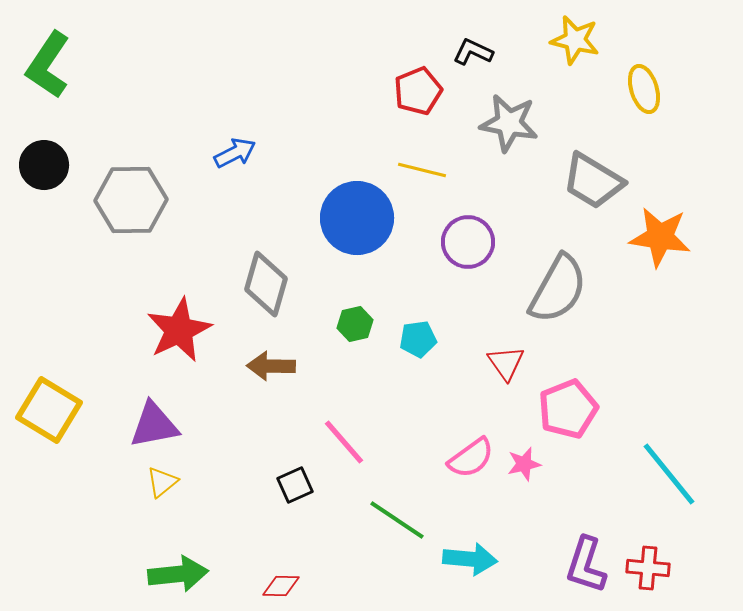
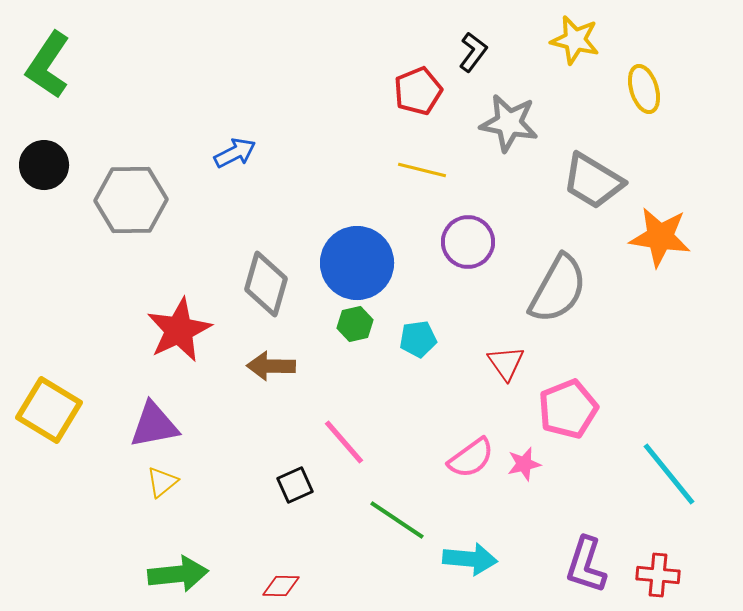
black L-shape: rotated 102 degrees clockwise
blue circle: moved 45 px down
red cross: moved 10 px right, 7 px down
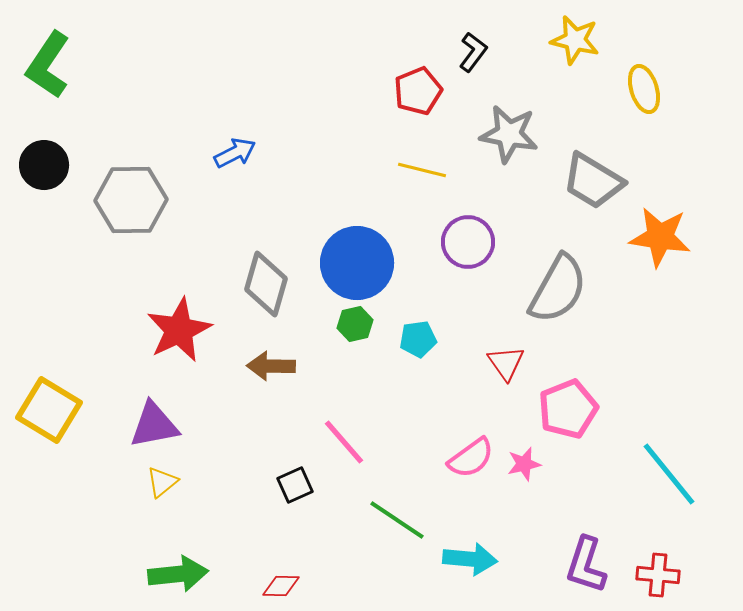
gray star: moved 11 px down
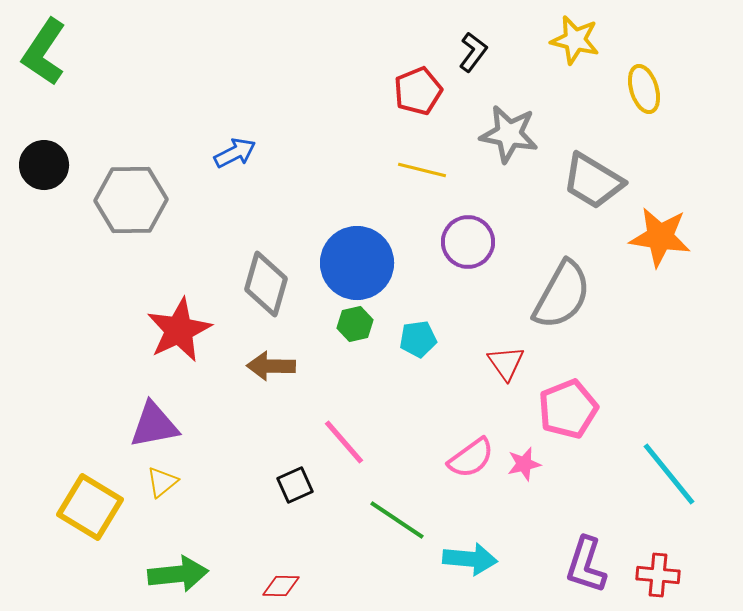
green L-shape: moved 4 px left, 13 px up
gray semicircle: moved 4 px right, 6 px down
yellow square: moved 41 px right, 97 px down
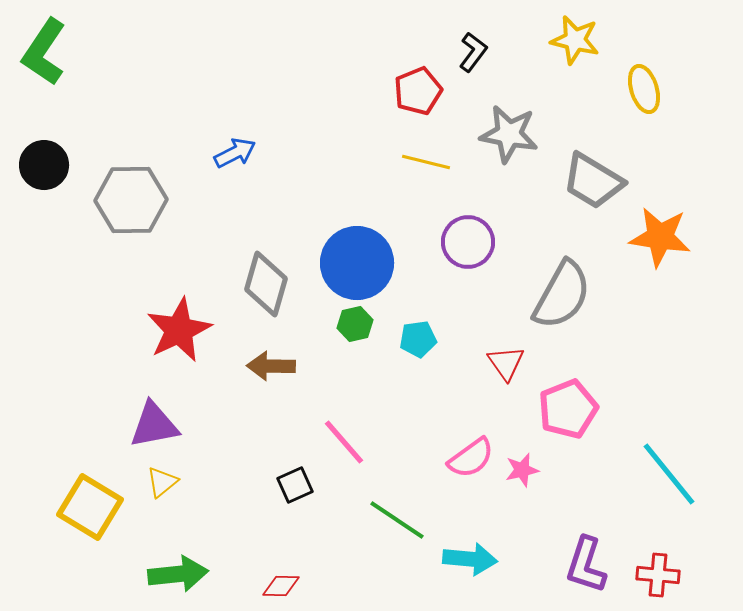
yellow line: moved 4 px right, 8 px up
pink star: moved 2 px left, 6 px down
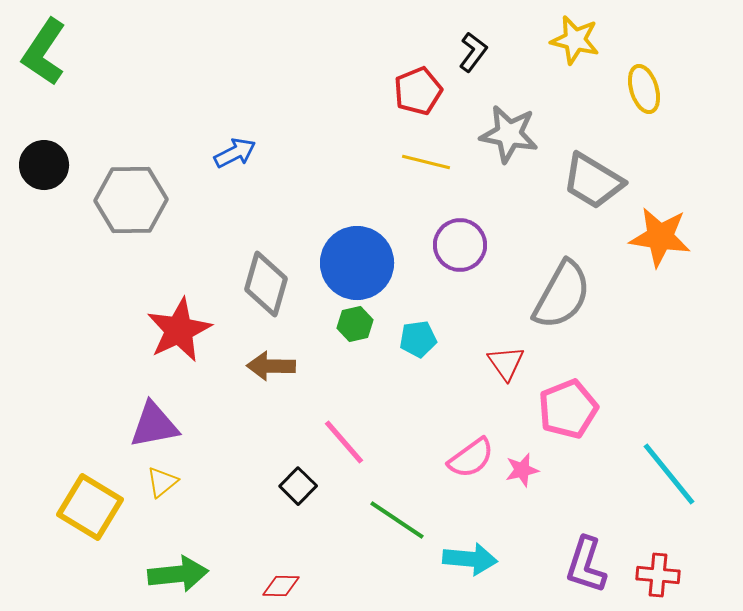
purple circle: moved 8 px left, 3 px down
black square: moved 3 px right, 1 px down; rotated 21 degrees counterclockwise
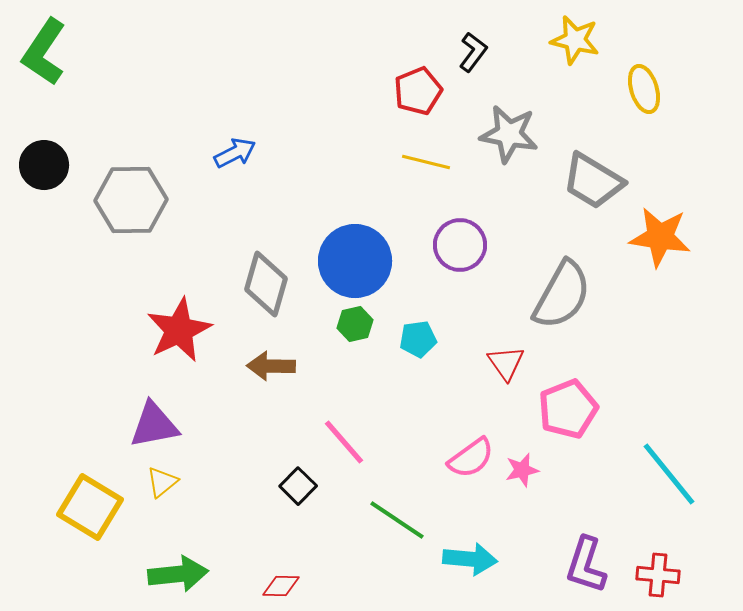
blue circle: moved 2 px left, 2 px up
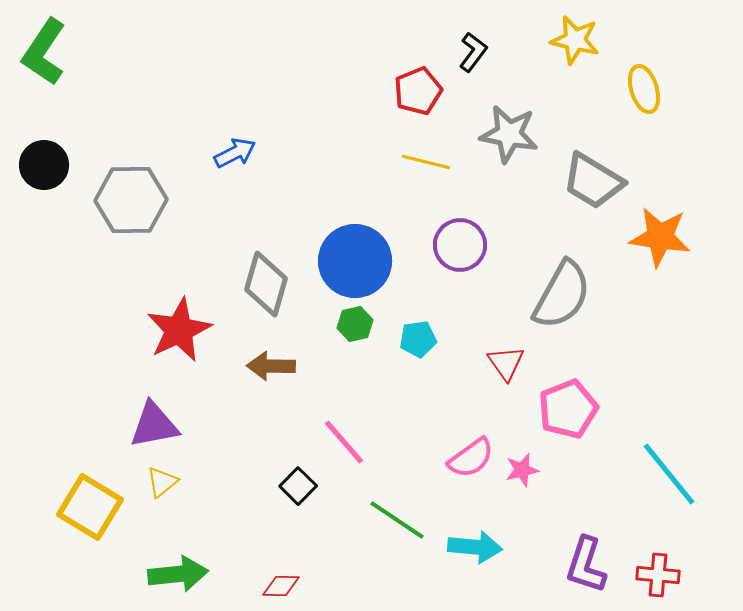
cyan arrow: moved 5 px right, 12 px up
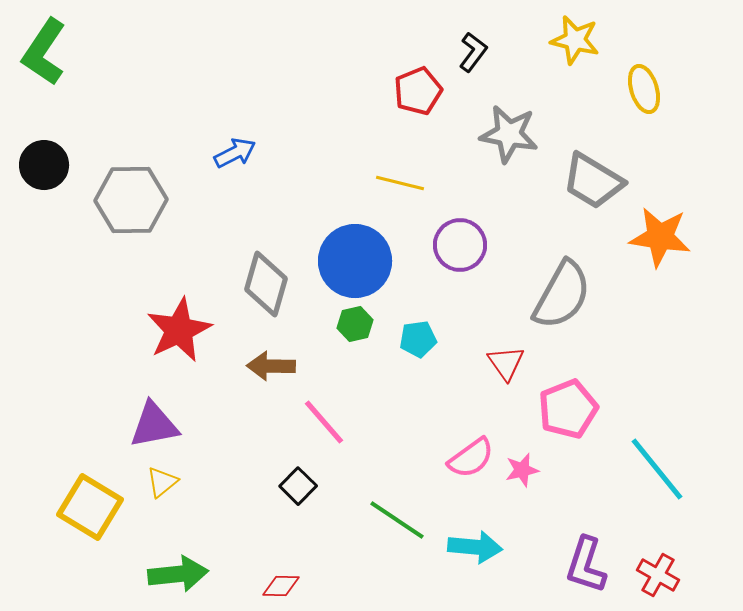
yellow line: moved 26 px left, 21 px down
pink line: moved 20 px left, 20 px up
cyan line: moved 12 px left, 5 px up
red cross: rotated 24 degrees clockwise
